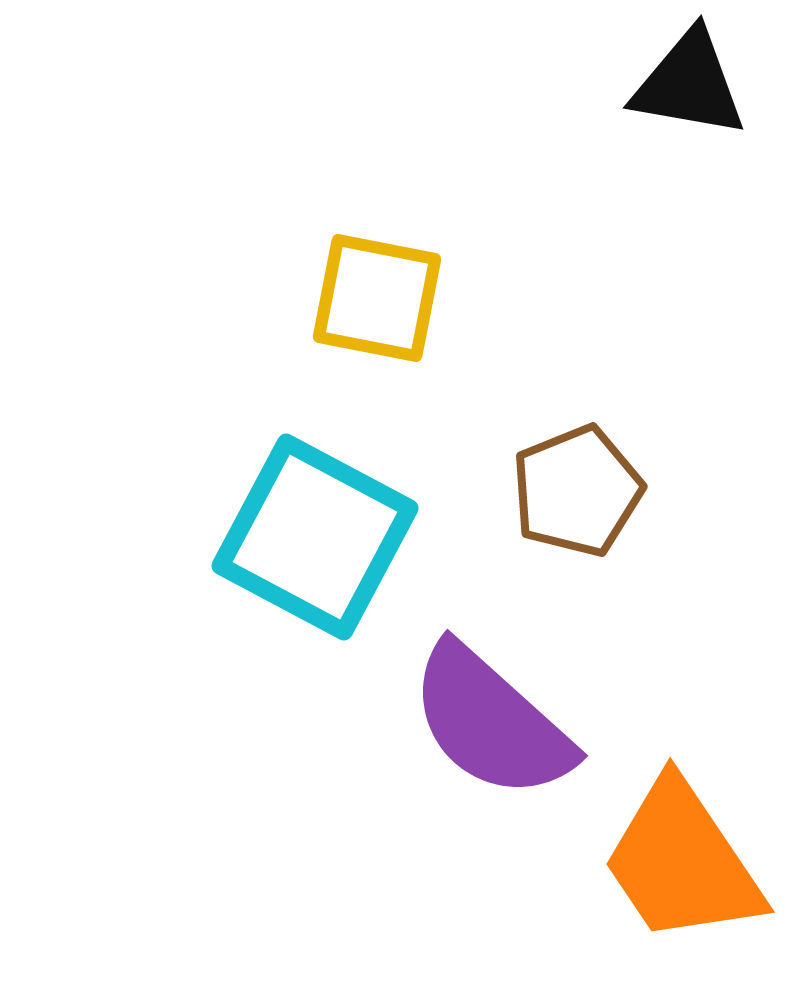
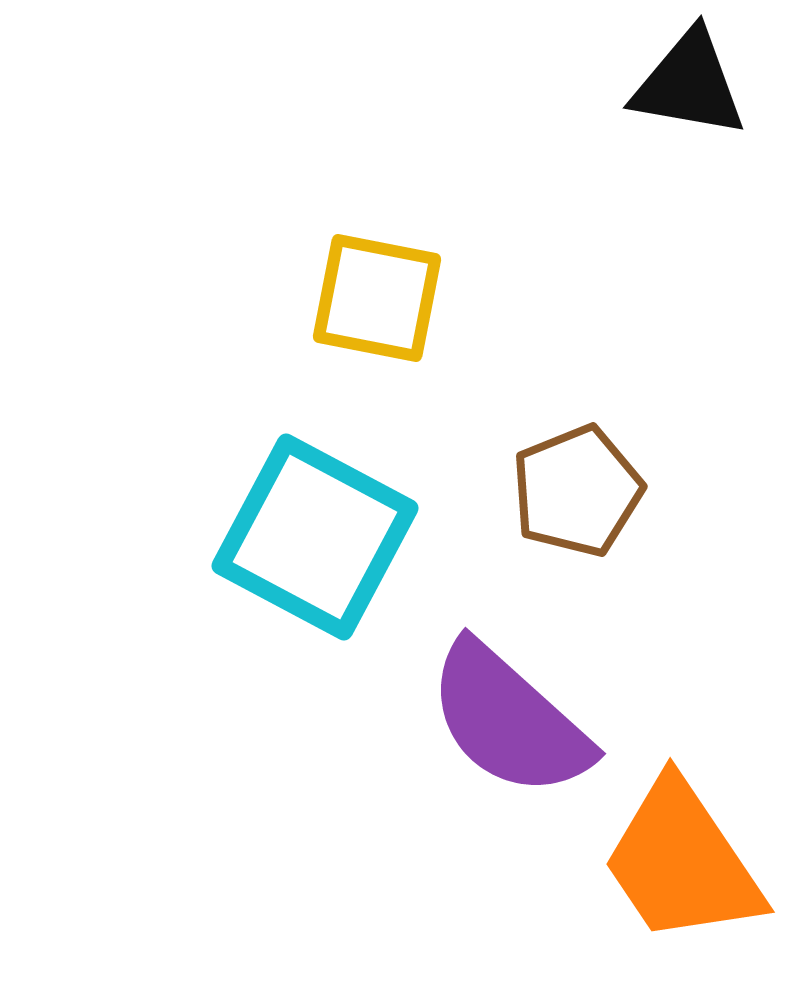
purple semicircle: moved 18 px right, 2 px up
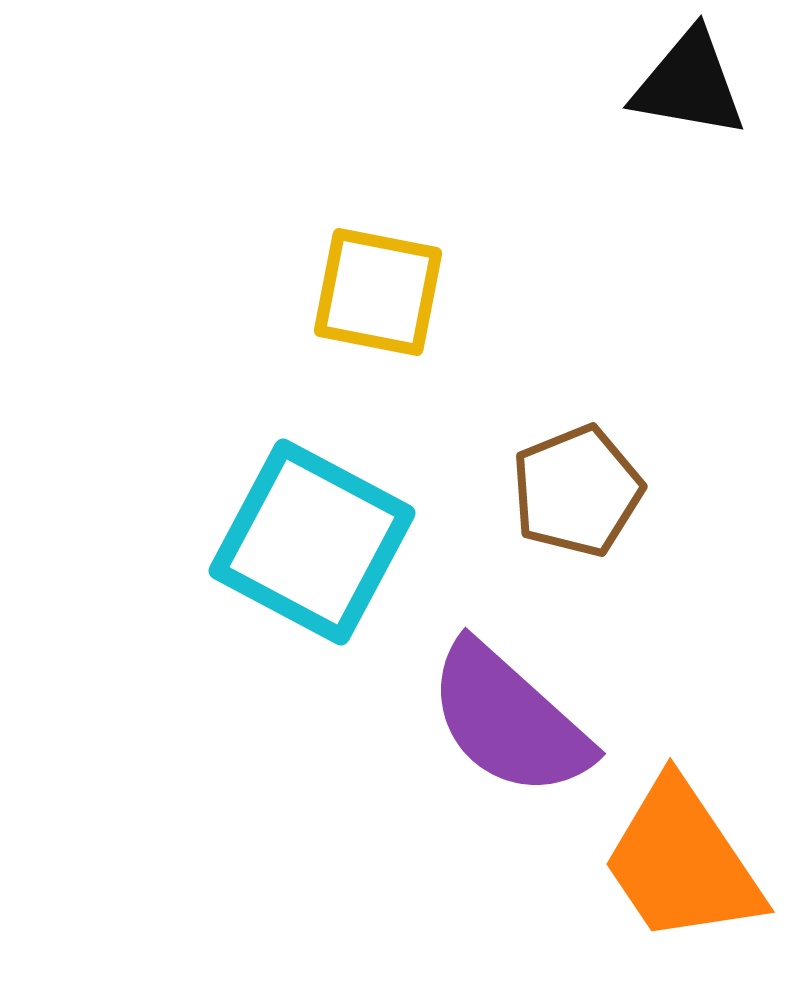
yellow square: moved 1 px right, 6 px up
cyan square: moved 3 px left, 5 px down
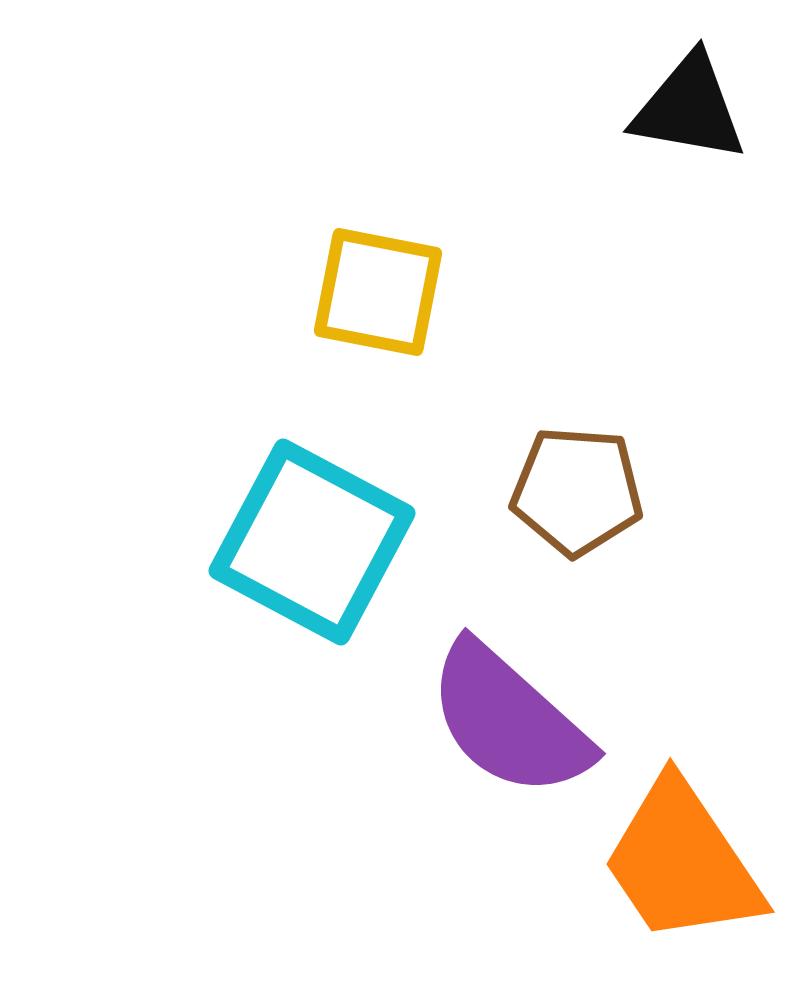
black triangle: moved 24 px down
brown pentagon: rotated 26 degrees clockwise
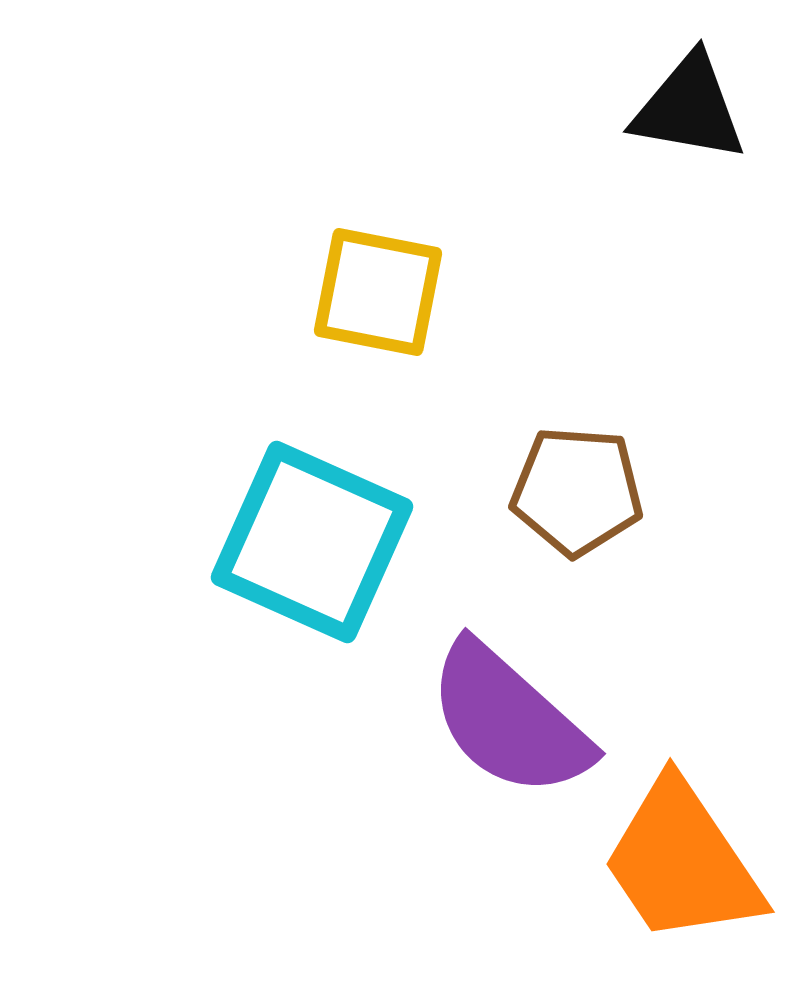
cyan square: rotated 4 degrees counterclockwise
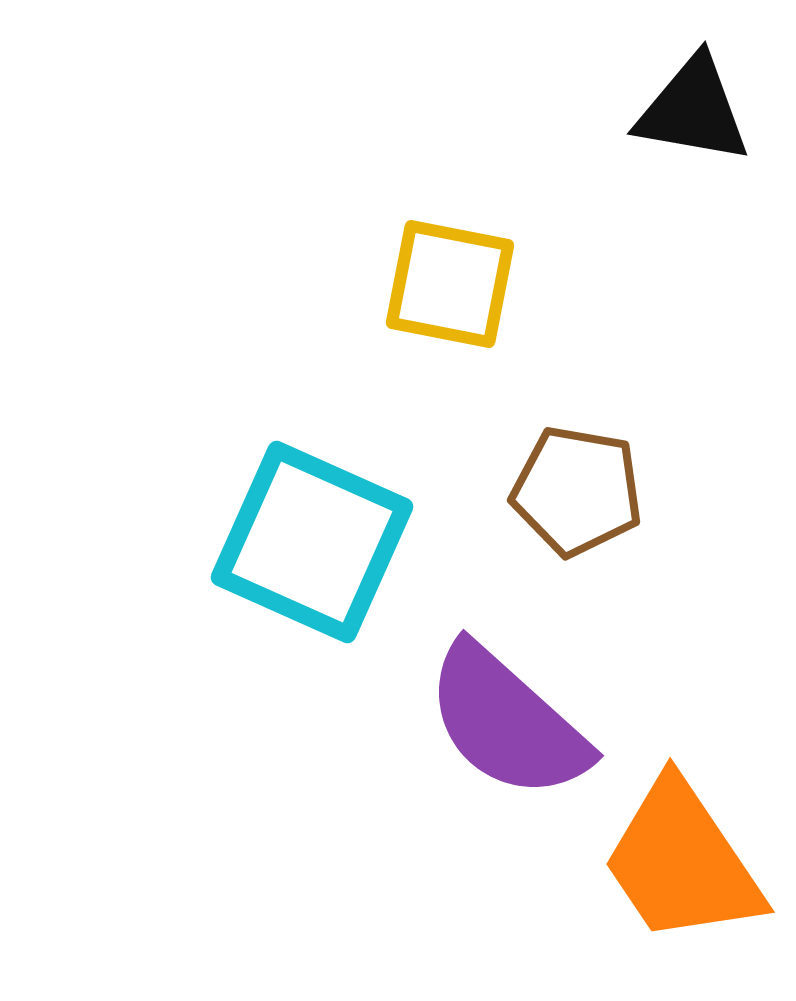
black triangle: moved 4 px right, 2 px down
yellow square: moved 72 px right, 8 px up
brown pentagon: rotated 6 degrees clockwise
purple semicircle: moved 2 px left, 2 px down
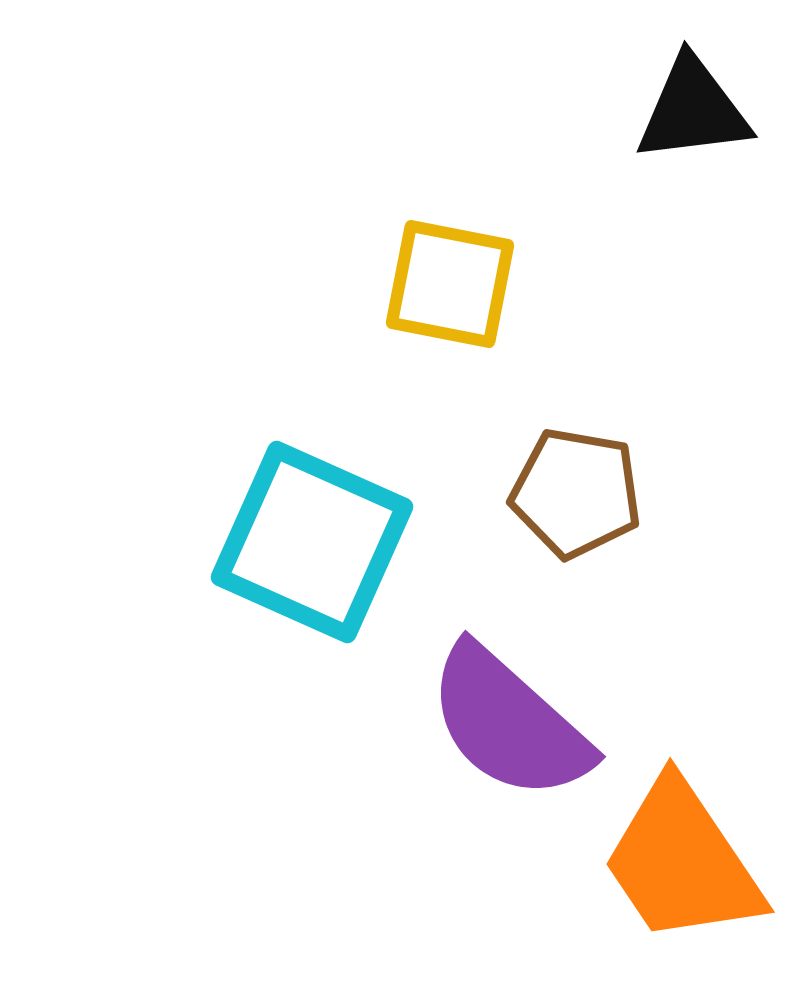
black triangle: rotated 17 degrees counterclockwise
brown pentagon: moved 1 px left, 2 px down
purple semicircle: moved 2 px right, 1 px down
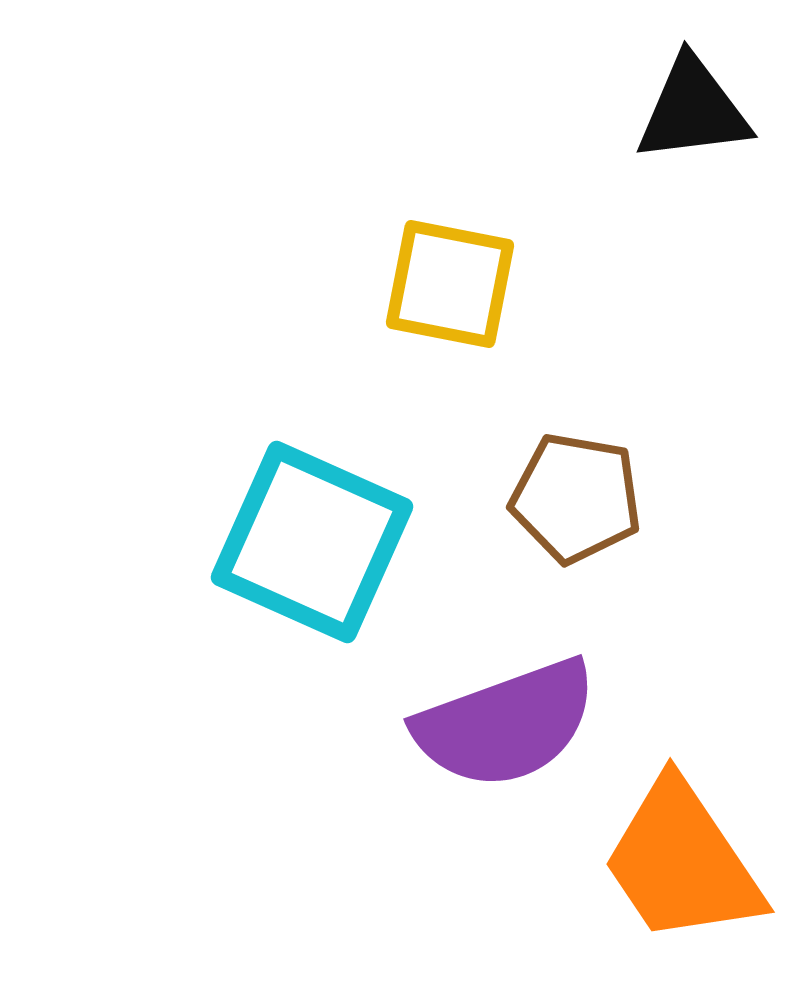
brown pentagon: moved 5 px down
purple semicircle: moved 3 px left, 1 px down; rotated 62 degrees counterclockwise
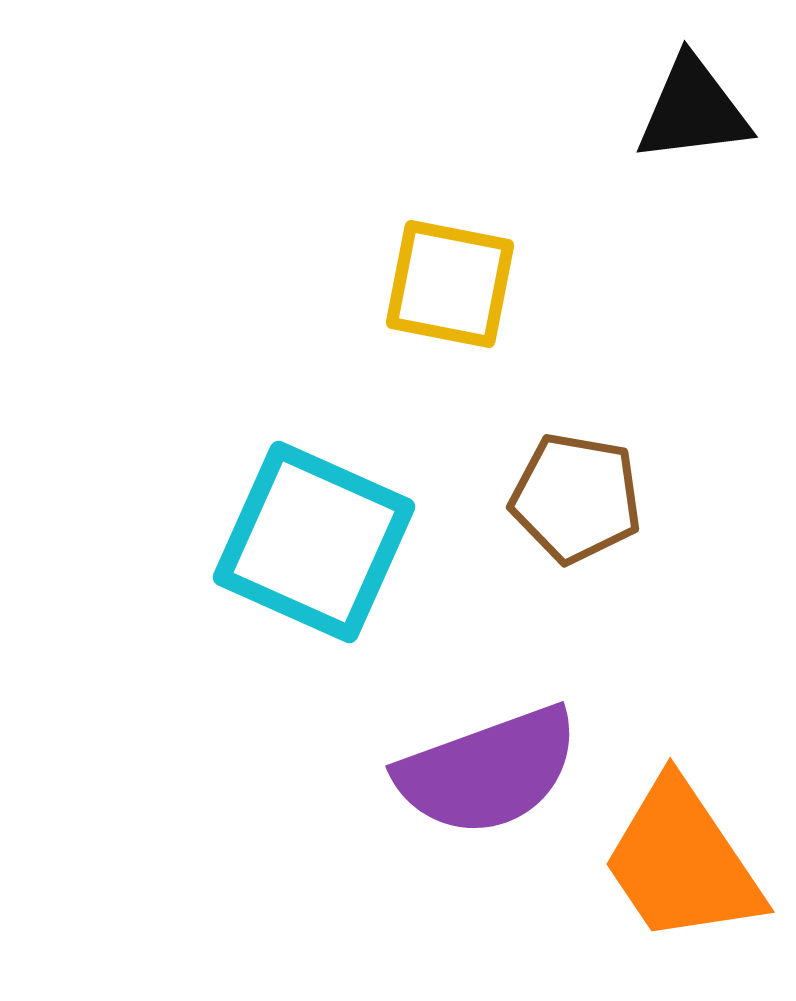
cyan square: moved 2 px right
purple semicircle: moved 18 px left, 47 px down
